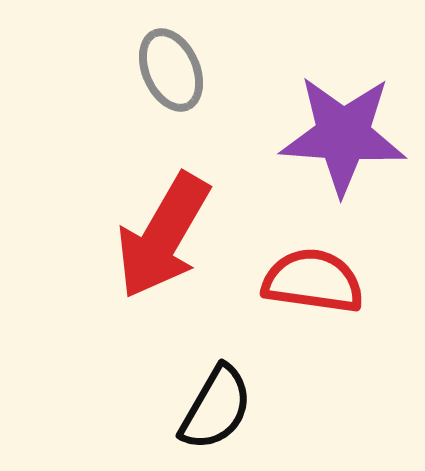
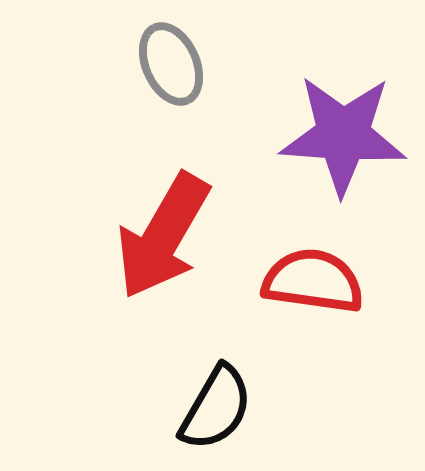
gray ellipse: moved 6 px up
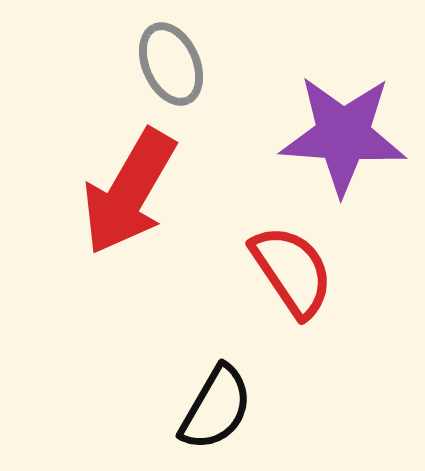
red arrow: moved 34 px left, 44 px up
red semicircle: moved 21 px left, 10 px up; rotated 48 degrees clockwise
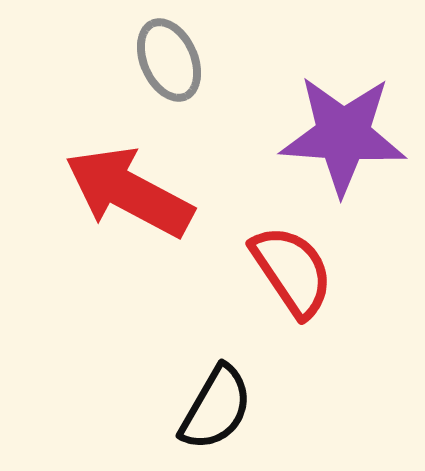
gray ellipse: moved 2 px left, 4 px up
red arrow: rotated 88 degrees clockwise
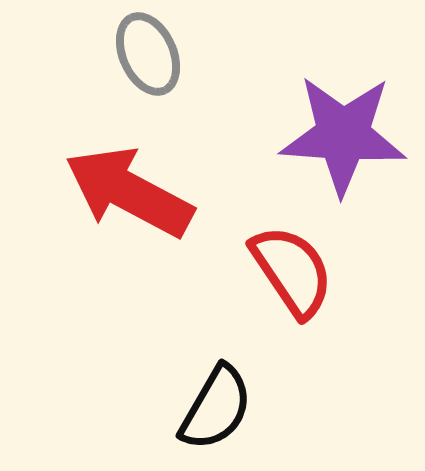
gray ellipse: moved 21 px left, 6 px up
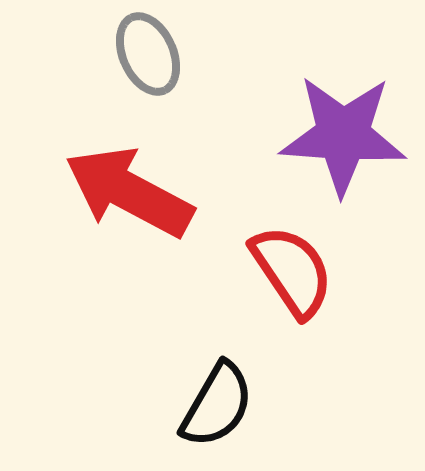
black semicircle: moved 1 px right, 3 px up
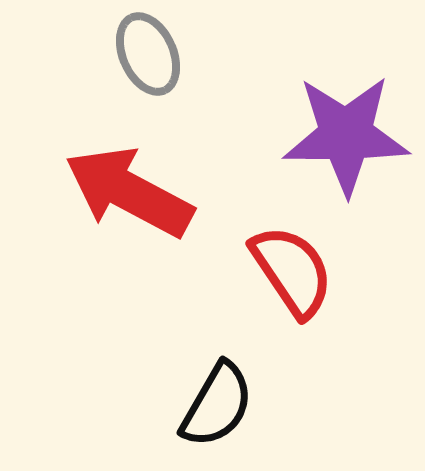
purple star: moved 3 px right; rotated 4 degrees counterclockwise
